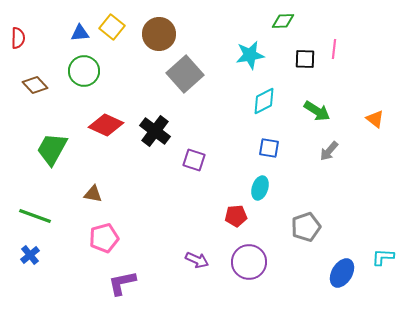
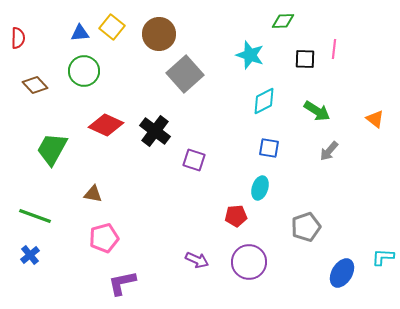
cyan star: rotated 28 degrees clockwise
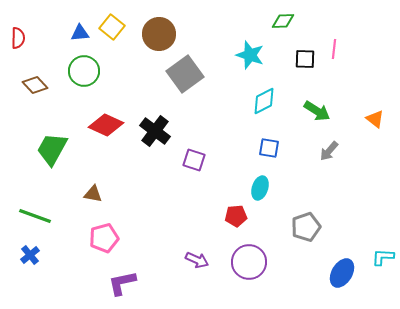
gray square: rotated 6 degrees clockwise
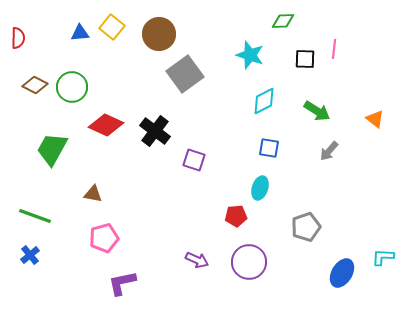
green circle: moved 12 px left, 16 px down
brown diamond: rotated 20 degrees counterclockwise
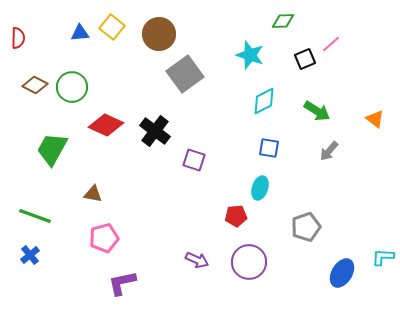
pink line: moved 3 px left, 5 px up; rotated 42 degrees clockwise
black square: rotated 25 degrees counterclockwise
